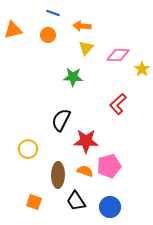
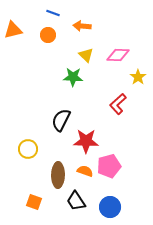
yellow triangle: moved 7 px down; rotated 28 degrees counterclockwise
yellow star: moved 4 px left, 8 px down
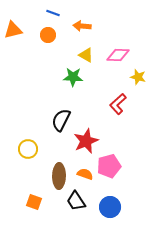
yellow triangle: rotated 14 degrees counterclockwise
yellow star: rotated 21 degrees counterclockwise
red star: rotated 25 degrees counterclockwise
orange semicircle: moved 3 px down
brown ellipse: moved 1 px right, 1 px down
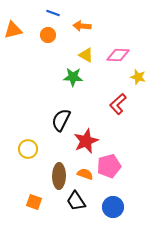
blue circle: moved 3 px right
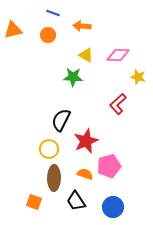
yellow circle: moved 21 px right
brown ellipse: moved 5 px left, 2 px down
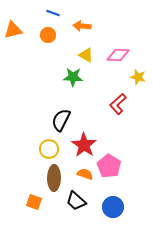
red star: moved 2 px left, 4 px down; rotated 15 degrees counterclockwise
pink pentagon: rotated 25 degrees counterclockwise
black trapezoid: rotated 15 degrees counterclockwise
